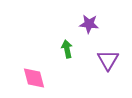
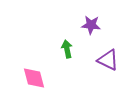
purple star: moved 2 px right, 1 px down
purple triangle: rotated 35 degrees counterclockwise
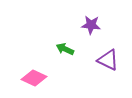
green arrow: moved 2 px left; rotated 54 degrees counterclockwise
pink diamond: rotated 50 degrees counterclockwise
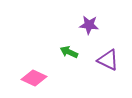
purple star: moved 2 px left
green arrow: moved 4 px right, 3 px down
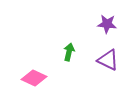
purple star: moved 18 px right, 1 px up
green arrow: rotated 78 degrees clockwise
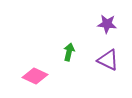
pink diamond: moved 1 px right, 2 px up
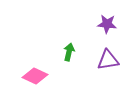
purple triangle: rotated 35 degrees counterclockwise
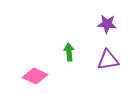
green arrow: rotated 18 degrees counterclockwise
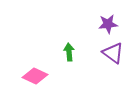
purple star: moved 1 px right; rotated 12 degrees counterclockwise
purple triangle: moved 5 px right, 7 px up; rotated 45 degrees clockwise
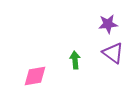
green arrow: moved 6 px right, 8 px down
pink diamond: rotated 35 degrees counterclockwise
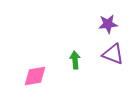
purple triangle: moved 1 px down; rotated 15 degrees counterclockwise
